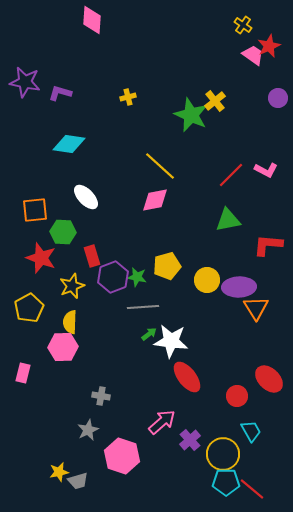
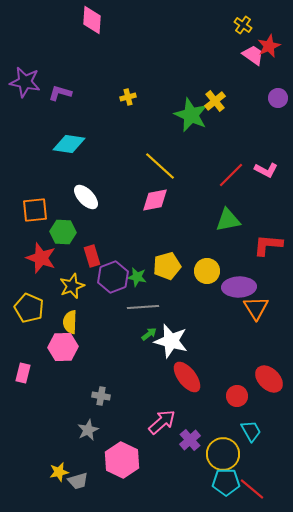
yellow circle at (207, 280): moved 9 px up
yellow pentagon at (29, 308): rotated 20 degrees counterclockwise
white star at (171, 341): rotated 8 degrees clockwise
pink hexagon at (122, 456): moved 4 px down; rotated 8 degrees clockwise
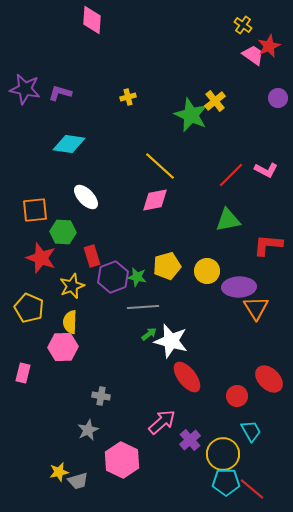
purple star at (25, 82): moved 7 px down
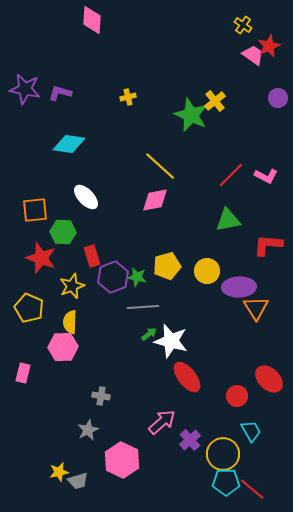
pink L-shape at (266, 170): moved 6 px down
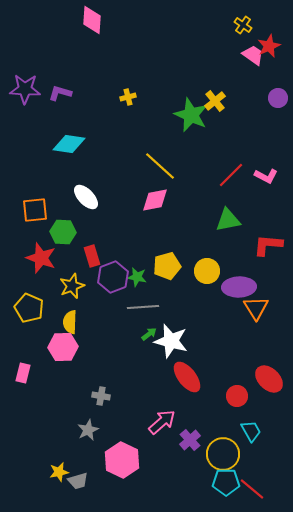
purple star at (25, 89): rotated 8 degrees counterclockwise
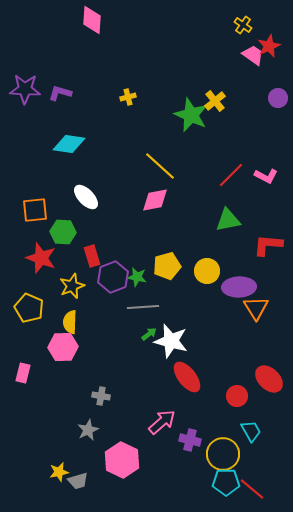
purple cross at (190, 440): rotated 35 degrees counterclockwise
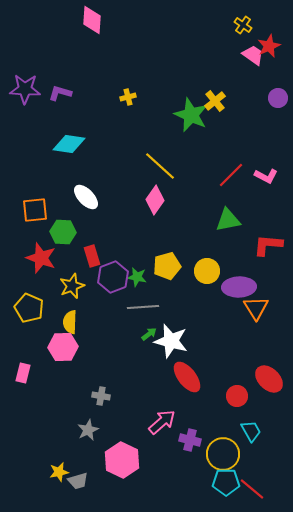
pink diamond at (155, 200): rotated 44 degrees counterclockwise
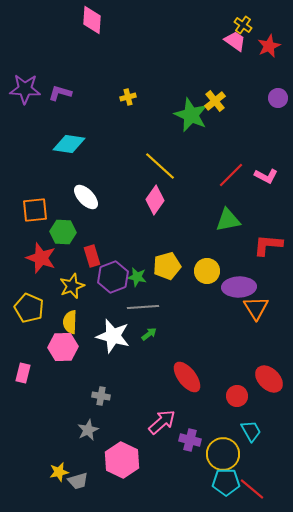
pink trapezoid at (253, 55): moved 18 px left, 14 px up
white star at (171, 341): moved 58 px left, 5 px up
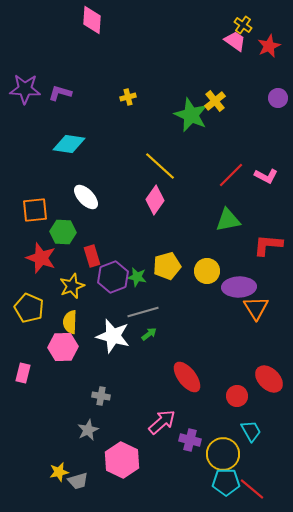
gray line at (143, 307): moved 5 px down; rotated 12 degrees counterclockwise
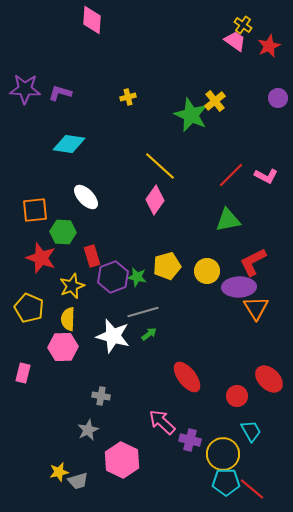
red L-shape at (268, 245): moved 15 px left, 17 px down; rotated 32 degrees counterclockwise
yellow semicircle at (70, 322): moved 2 px left, 3 px up
pink arrow at (162, 422): rotated 96 degrees counterclockwise
